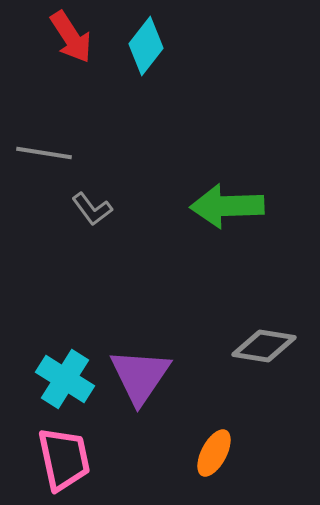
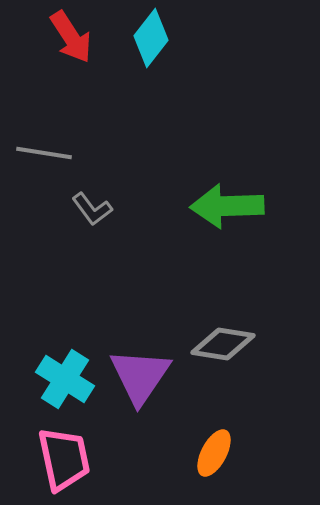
cyan diamond: moved 5 px right, 8 px up
gray diamond: moved 41 px left, 2 px up
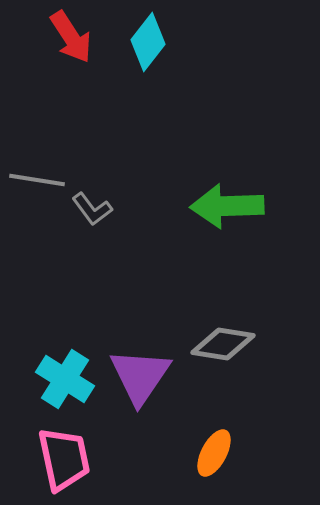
cyan diamond: moved 3 px left, 4 px down
gray line: moved 7 px left, 27 px down
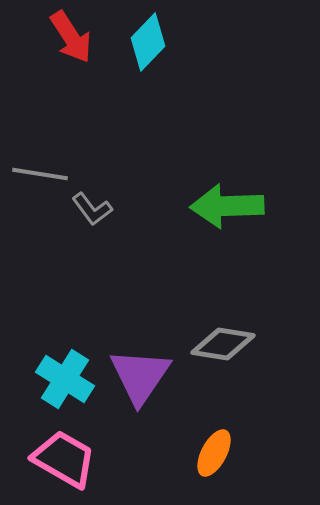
cyan diamond: rotated 6 degrees clockwise
gray line: moved 3 px right, 6 px up
pink trapezoid: rotated 48 degrees counterclockwise
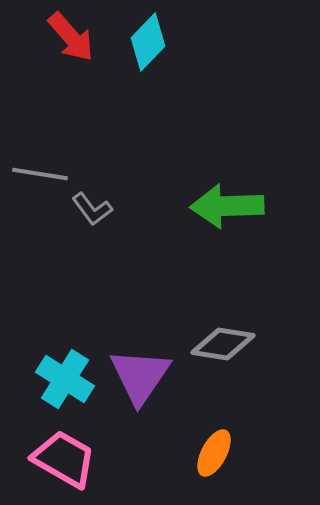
red arrow: rotated 8 degrees counterclockwise
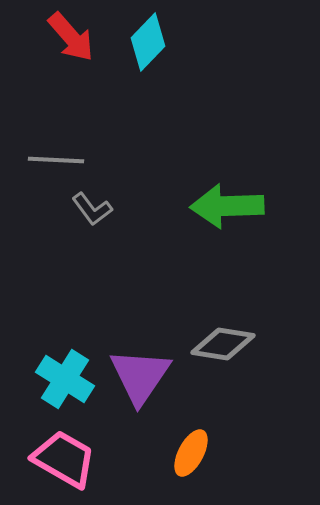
gray line: moved 16 px right, 14 px up; rotated 6 degrees counterclockwise
orange ellipse: moved 23 px left
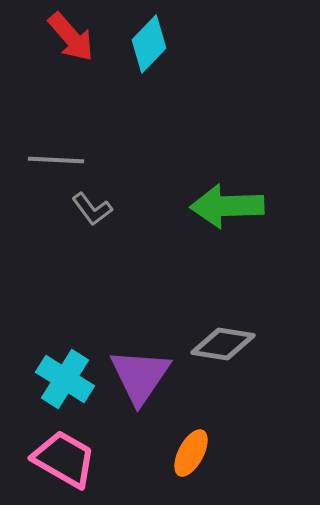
cyan diamond: moved 1 px right, 2 px down
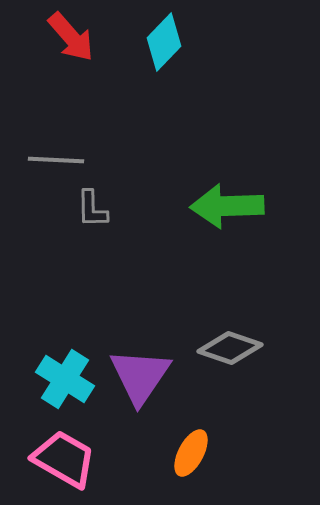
cyan diamond: moved 15 px right, 2 px up
gray L-shape: rotated 36 degrees clockwise
gray diamond: moved 7 px right, 4 px down; rotated 10 degrees clockwise
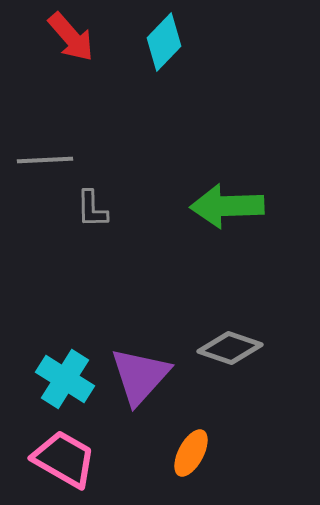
gray line: moved 11 px left; rotated 6 degrees counterclockwise
purple triangle: rotated 8 degrees clockwise
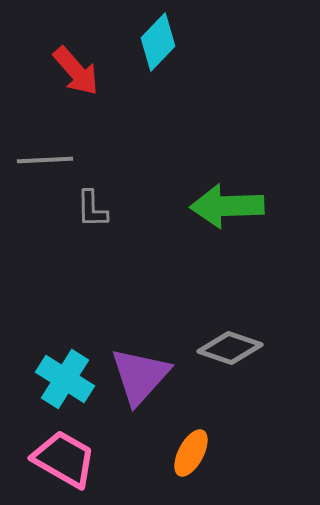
red arrow: moved 5 px right, 34 px down
cyan diamond: moved 6 px left
